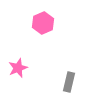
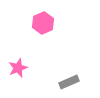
gray rectangle: rotated 54 degrees clockwise
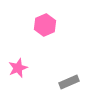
pink hexagon: moved 2 px right, 2 px down
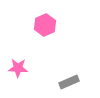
pink star: rotated 24 degrees clockwise
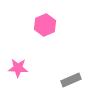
gray rectangle: moved 2 px right, 2 px up
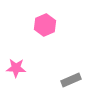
pink star: moved 2 px left
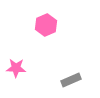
pink hexagon: moved 1 px right
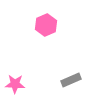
pink star: moved 1 px left, 16 px down
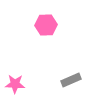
pink hexagon: rotated 20 degrees clockwise
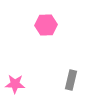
gray rectangle: rotated 54 degrees counterclockwise
